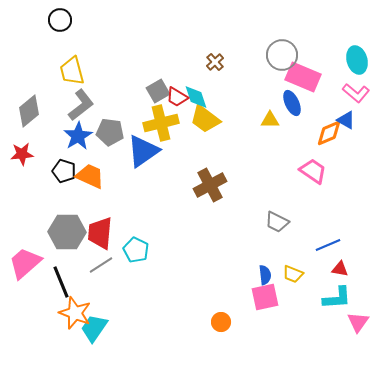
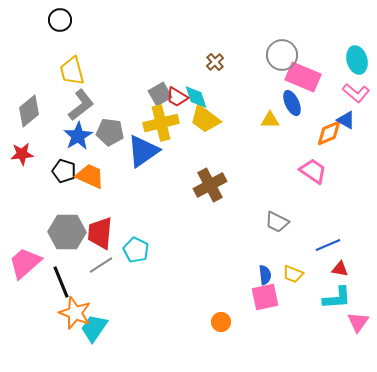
gray square at (158, 91): moved 2 px right, 3 px down
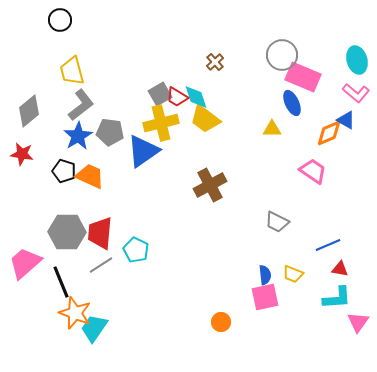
yellow triangle at (270, 120): moved 2 px right, 9 px down
red star at (22, 154): rotated 15 degrees clockwise
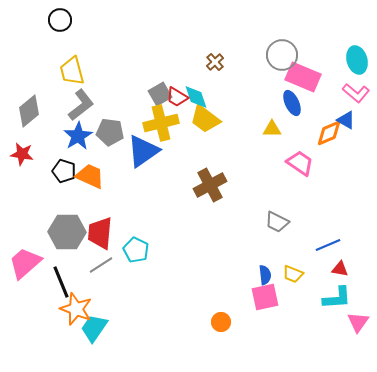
pink trapezoid at (313, 171): moved 13 px left, 8 px up
orange star at (75, 313): moved 1 px right, 4 px up
